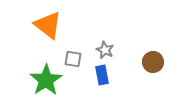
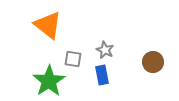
green star: moved 3 px right, 1 px down
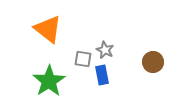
orange triangle: moved 4 px down
gray square: moved 10 px right
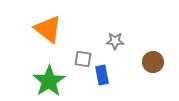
gray star: moved 10 px right, 9 px up; rotated 24 degrees counterclockwise
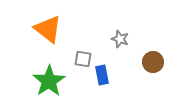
gray star: moved 5 px right, 2 px up; rotated 18 degrees clockwise
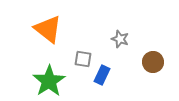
blue rectangle: rotated 36 degrees clockwise
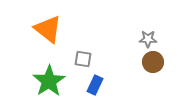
gray star: moved 28 px right; rotated 18 degrees counterclockwise
blue rectangle: moved 7 px left, 10 px down
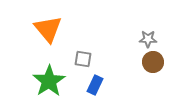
orange triangle: rotated 12 degrees clockwise
